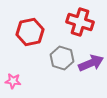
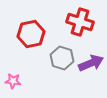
red hexagon: moved 1 px right, 2 px down
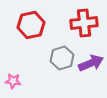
red cross: moved 4 px right, 1 px down; rotated 24 degrees counterclockwise
red hexagon: moved 9 px up
gray hexagon: rotated 25 degrees clockwise
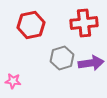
purple arrow: rotated 15 degrees clockwise
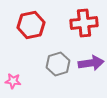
gray hexagon: moved 4 px left, 6 px down
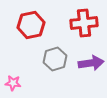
gray hexagon: moved 3 px left, 5 px up
pink star: moved 2 px down
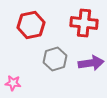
red cross: rotated 12 degrees clockwise
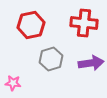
gray hexagon: moved 4 px left
